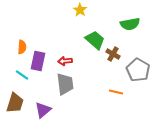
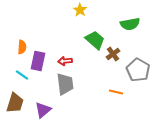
brown cross: rotated 24 degrees clockwise
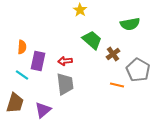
green trapezoid: moved 3 px left
orange line: moved 1 px right, 7 px up
